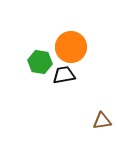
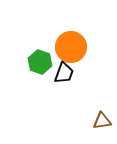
green hexagon: rotated 10 degrees clockwise
black trapezoid: moved 2 px up; rotated 120 degrees clockwise
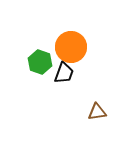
brown triangle: moved 5 px left, 9 px up
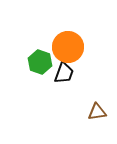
orange circle: moved 3 px left
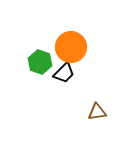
orange circle: moved 3 px right
black trapezoid: rotated 25 degrees clockwise
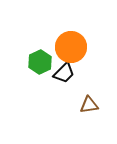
green hexagon: rotated 15 degrees clockwise
brown triangle: moved 8 px left, 7 px up
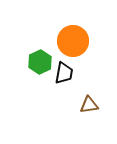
orange circle: moved 2 px right, 6 px up
black trapezoid: rotated 35 degrees counterclockwise
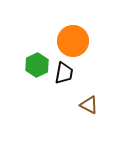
green hexagon: moved 3 px left, 3 px down
brown triangle: rotated 36 degrees clockwise
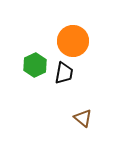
green hexagon: moved 2 px left
brown triangle: moved 6 px left, 13 px down; rotated 12 degrees clockwise
